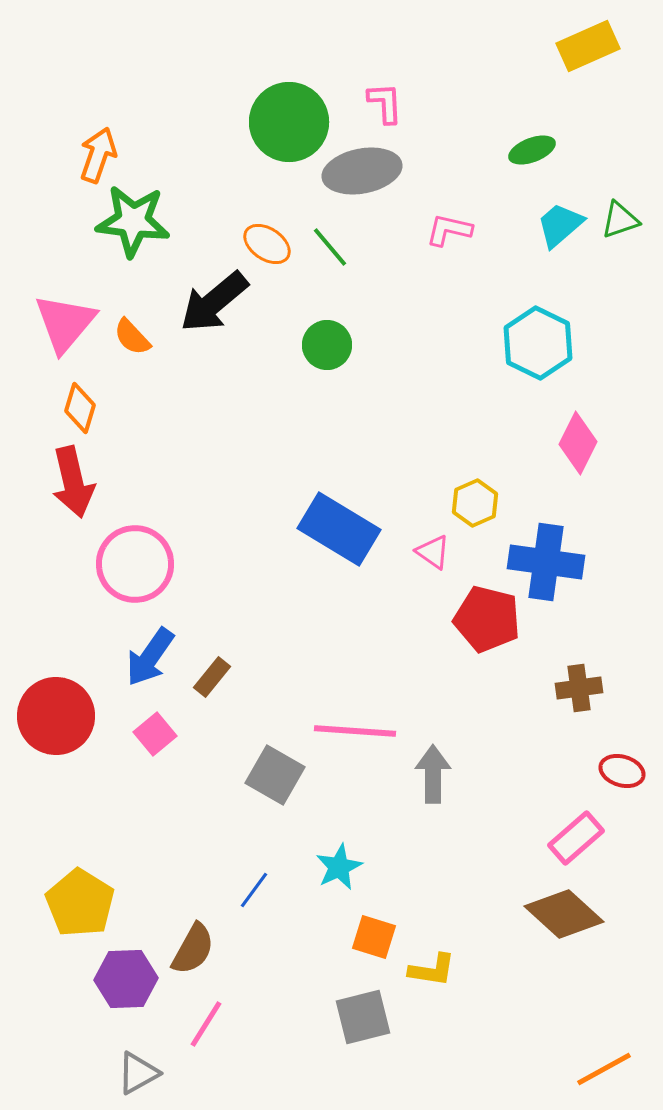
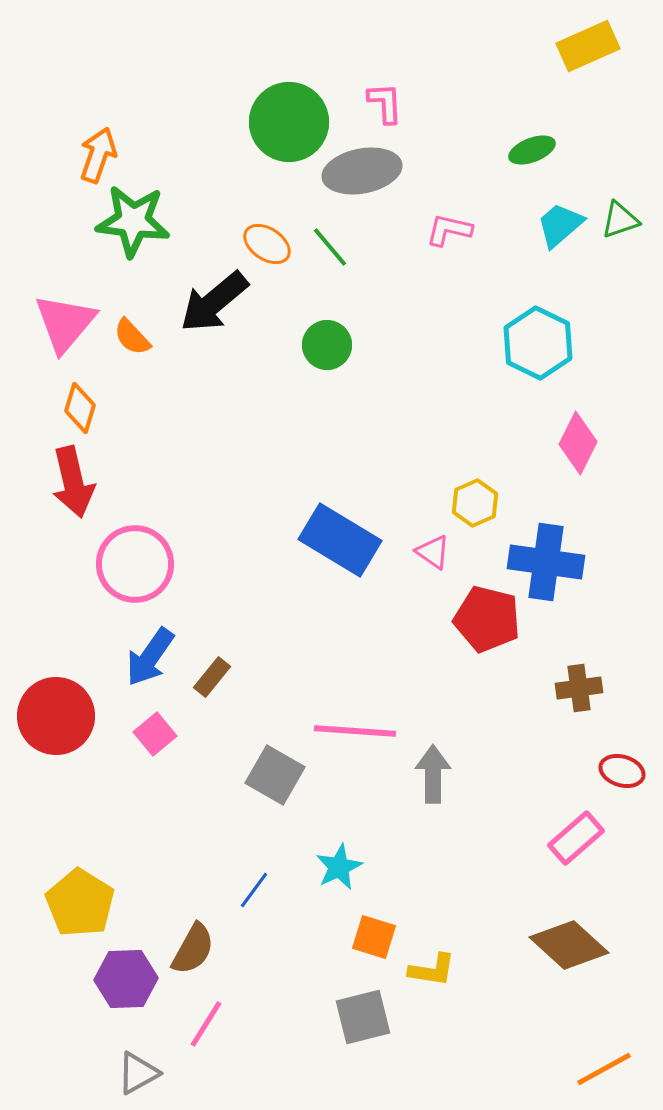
blue rectangle at (339, 529): moved 1 px right, 11 px down
brown diamond at (564, 914): moved 5 px right, 31 px down
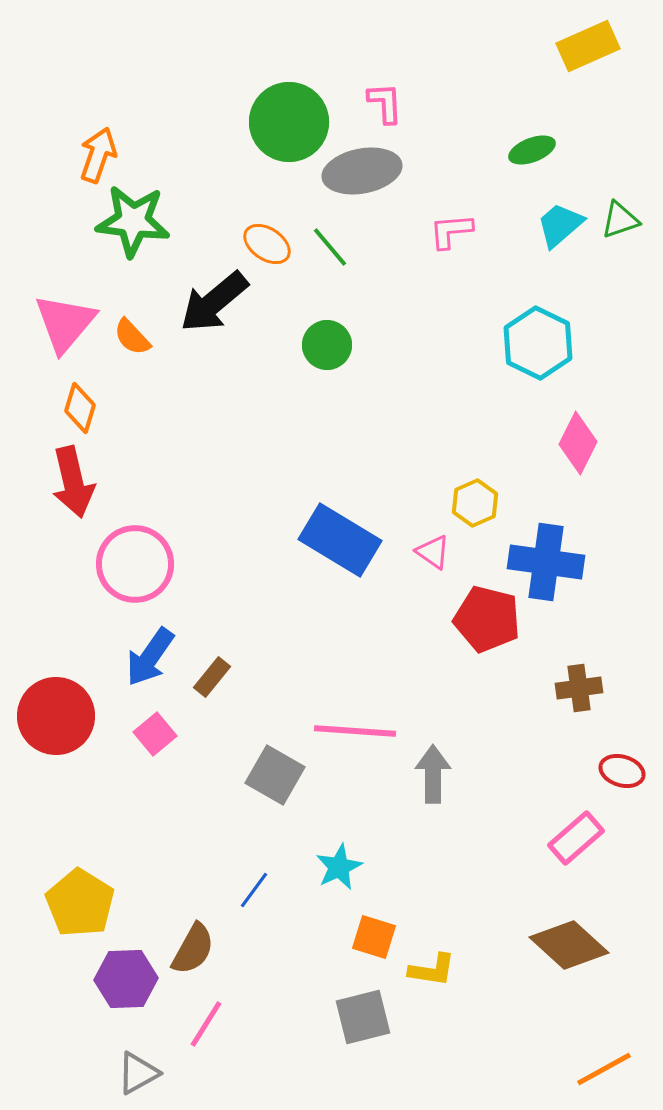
pink L-shape at (449, 230): moved 2 px right, 1 px down; rotated 18 degrees counterclockwise
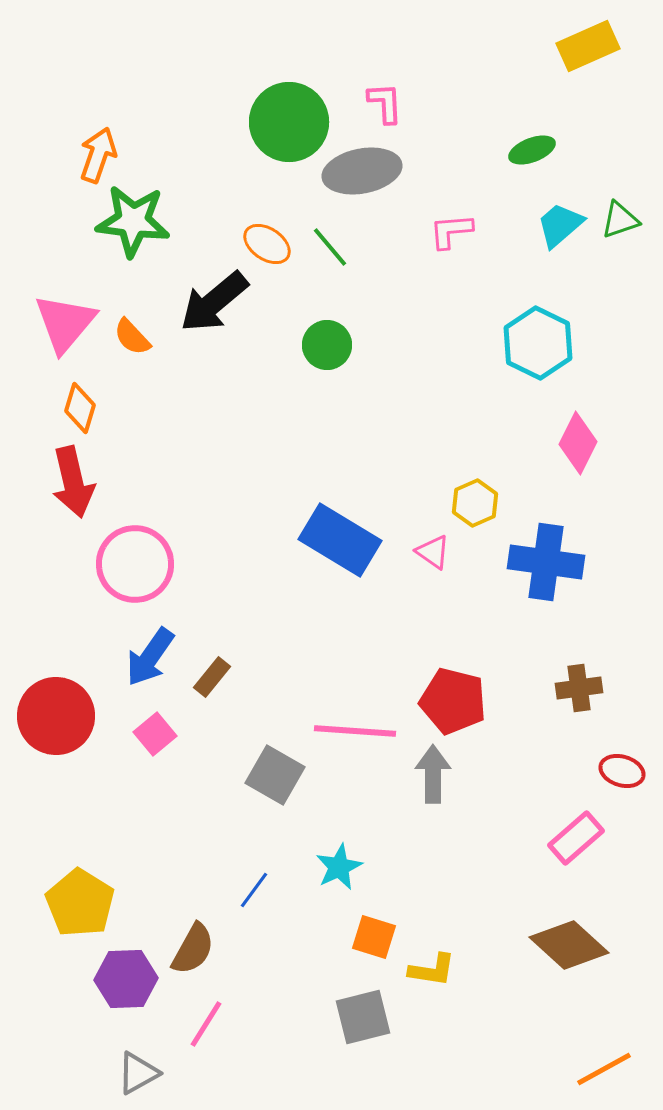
red pentagon at (487, 619): moved 34 px left, 82 px down
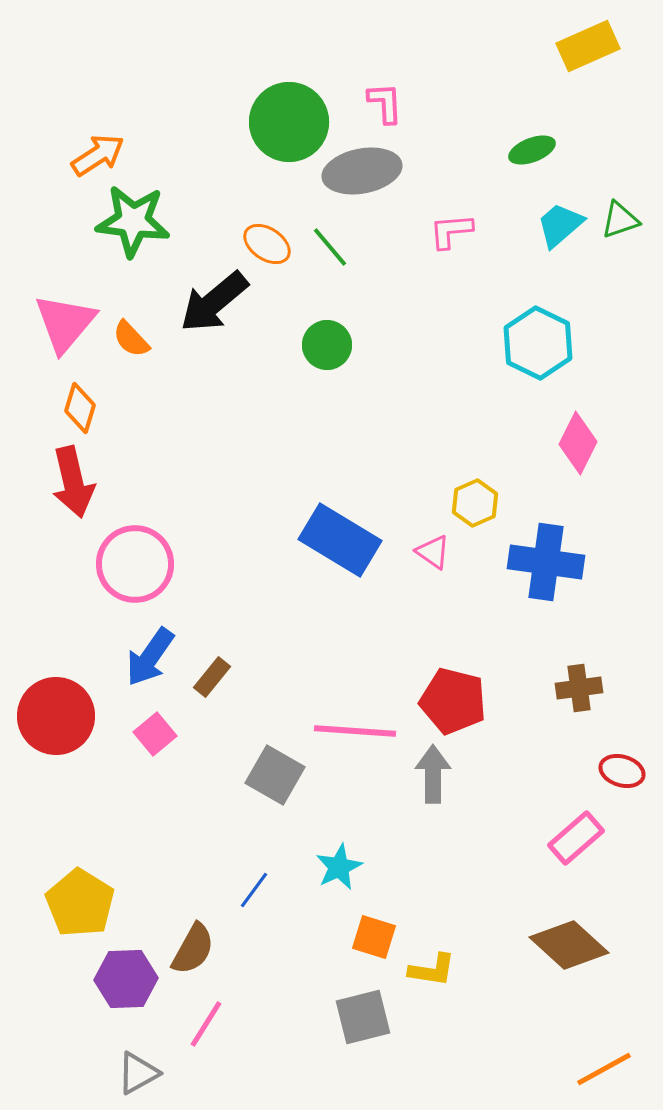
orange arrow at (98, 155): rotated 38 degrees clockwise
orange semicircle at (132, 337): moved 1 px left, 2 px down
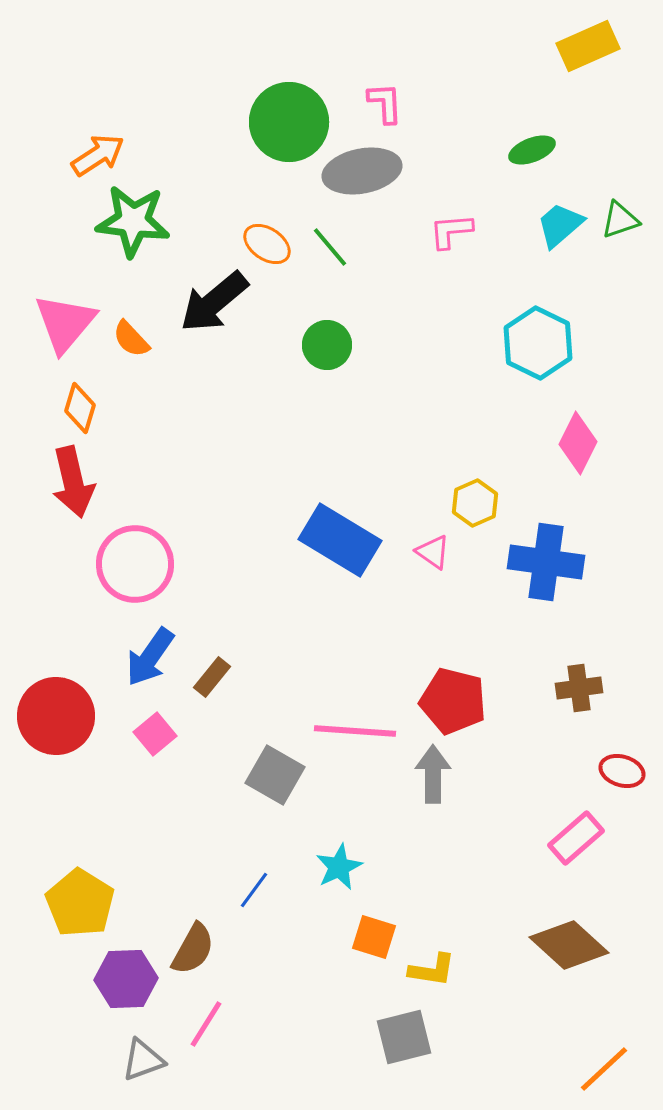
gray square at (363, 1017): moved 41 px right, 20 px down
orange line at (604, 1069): rotated 14 degrees counterclockwise
gray triangle at (138, 1073): moved 5 px right, 13 px up; rotated 9 degrees clockwise
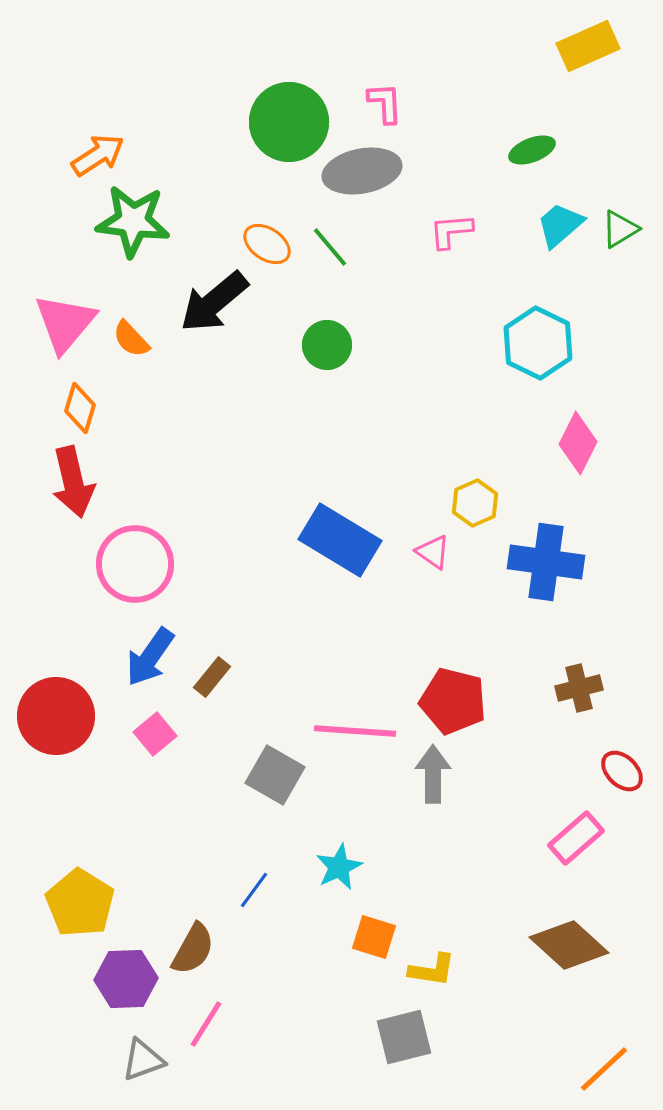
green triangle at (620, 220): moved 9 px down; rotated 12 degrees counterclockwise
brown cross at (579, 688): rotated 6 degrees counterclockwise
red ellipse at (622, 771): rotated 27 degrees clockwise
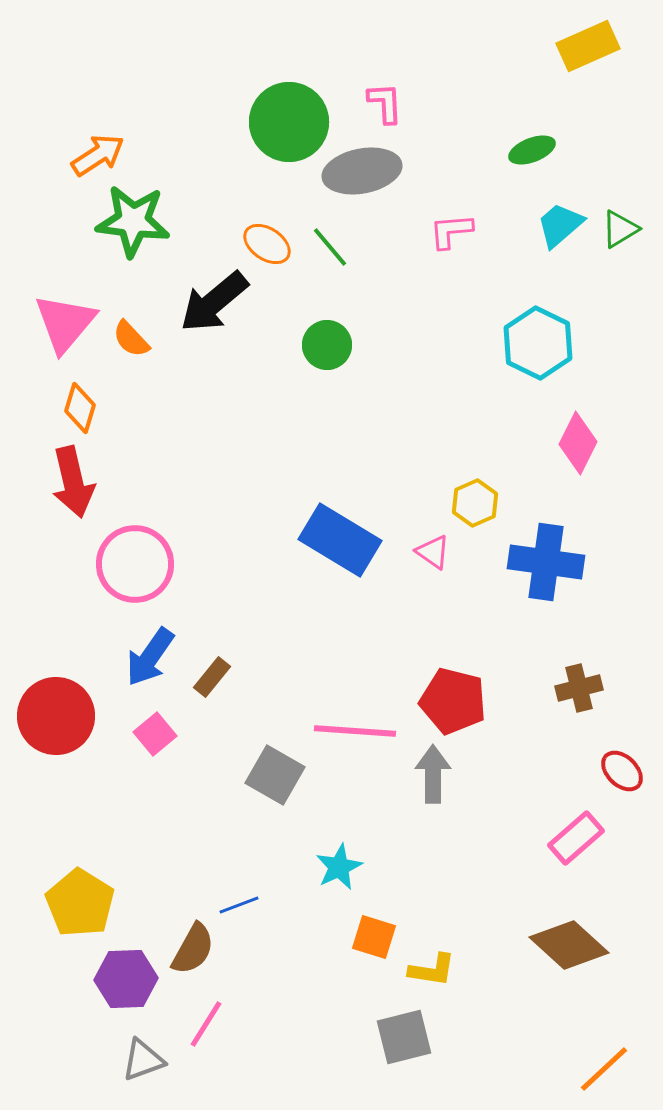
blue line at (254, 890): moved 15 px left, 15 px down; rotated 33 degrees clockwise
